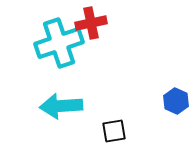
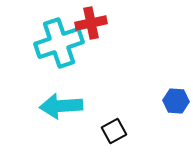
blue hexagon: rotated 20 degrees counterclockwise
black square: rotated 20 degrees counterclockwise
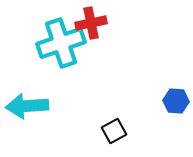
cyan cross: moved 2 px right
cyan arrow: moved 34 px left
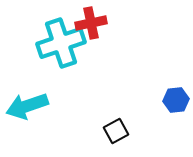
blue hexagon: moved 1 px up; rotated 10 degrees counterclockwise
cyan arrow: rotated 15 degrees counterclockwise
black square: moved 2 px right
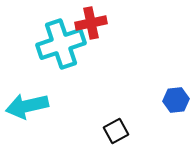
cyan cross: moved 1 px down
cyan arrow: rotated 6 degrees clockwise
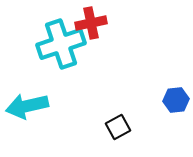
black square: moved 2 px right, 4 px up
